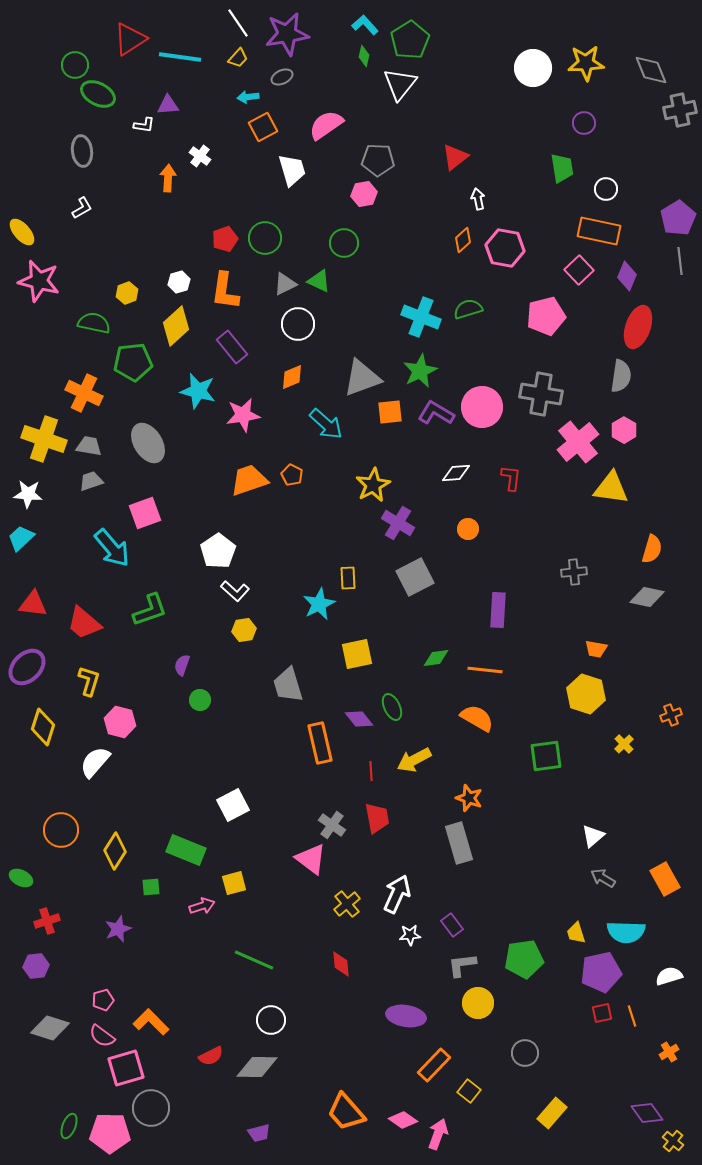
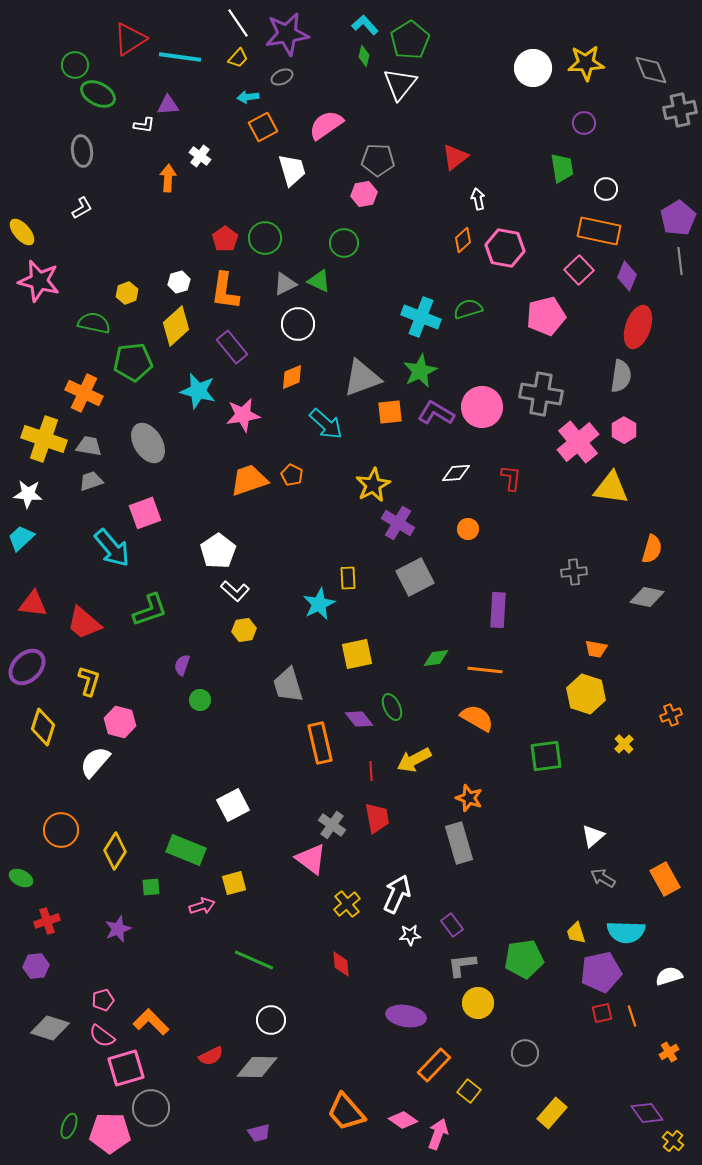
red pentagon at (225, 239): rotated 15 degrees counterclockwise
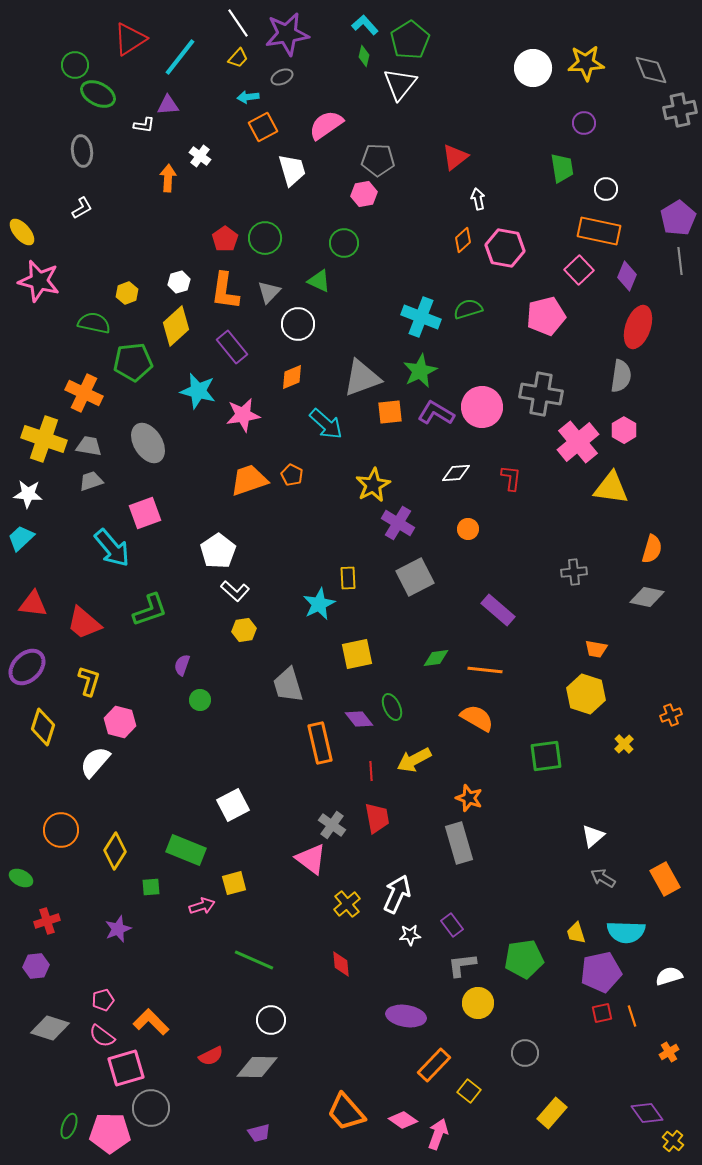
cyan line at (180, 57): rotated 60 degrees counterclockwise
gray triangle at (285, 284): moved 16 px left, 8 px down; rotated 20 degrees counterclockwise
purple rectangle at (498, 610): rotated 52 degrees counterclockwise
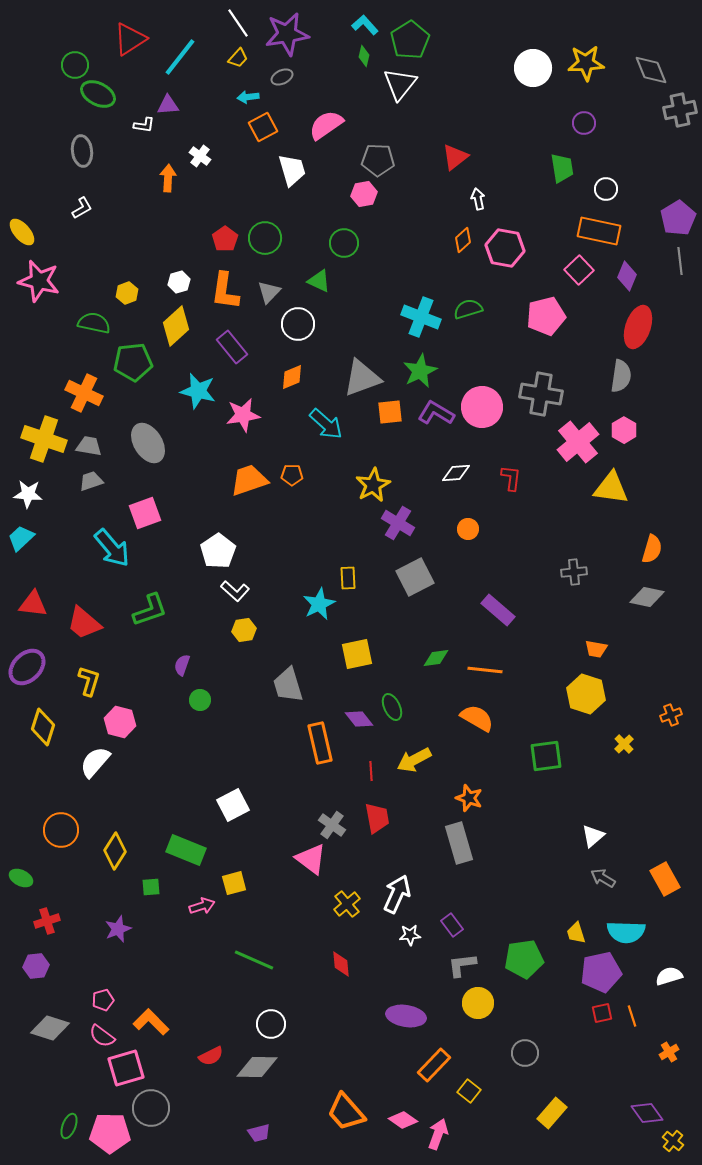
orange pentagon at (292, 475): rotated 25 degrees counterclockwise
white circle at (271, 1020): moved 4 px down
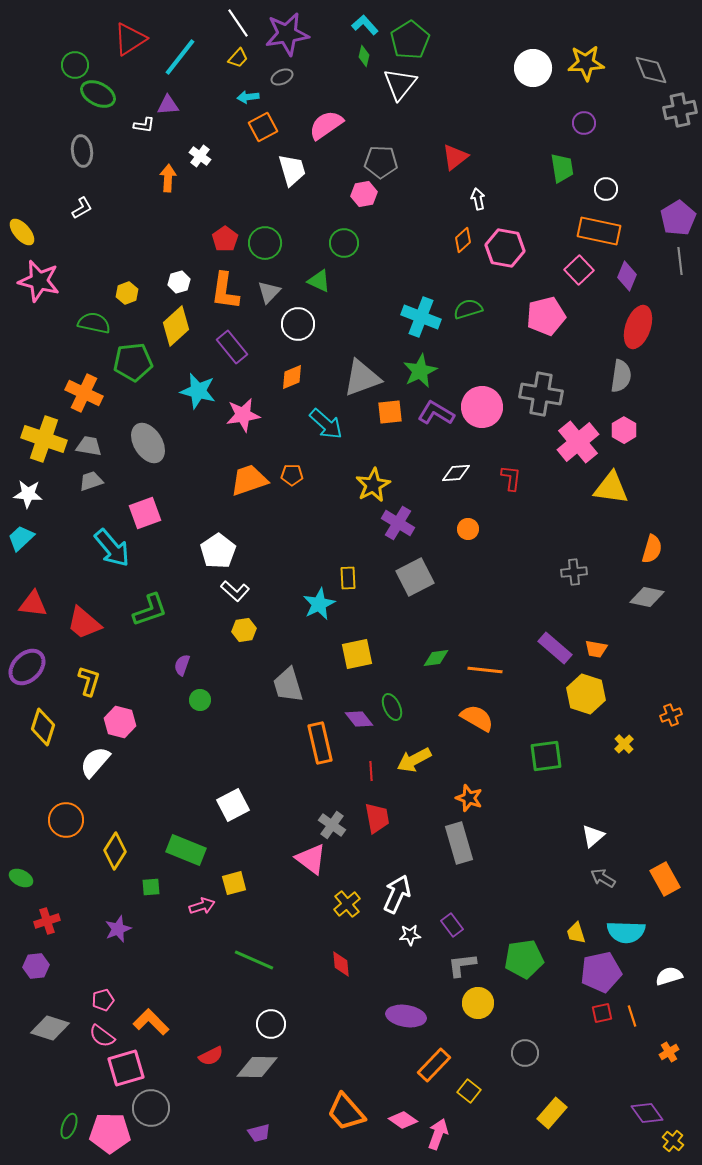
gray pentagon at (378, 160): moved 3 px right, 2 px down
green circle at (265, 238): moved 5 px down
purple rectangle at (498, 610): moved 57 px right, 38 px down
orange circle at (61, 830): moved 5 px right, 10 px up
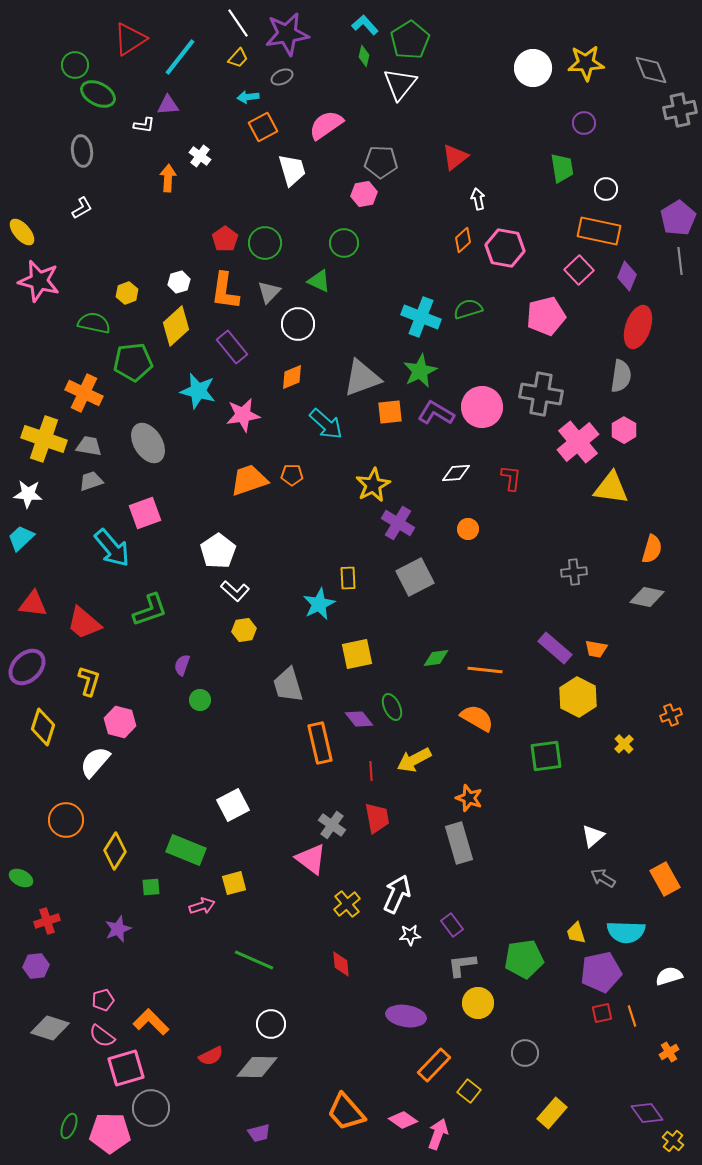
yellow hexagon at (586, 694): moved 8 px left, 3 px down; rotated 9 degrees clockwise
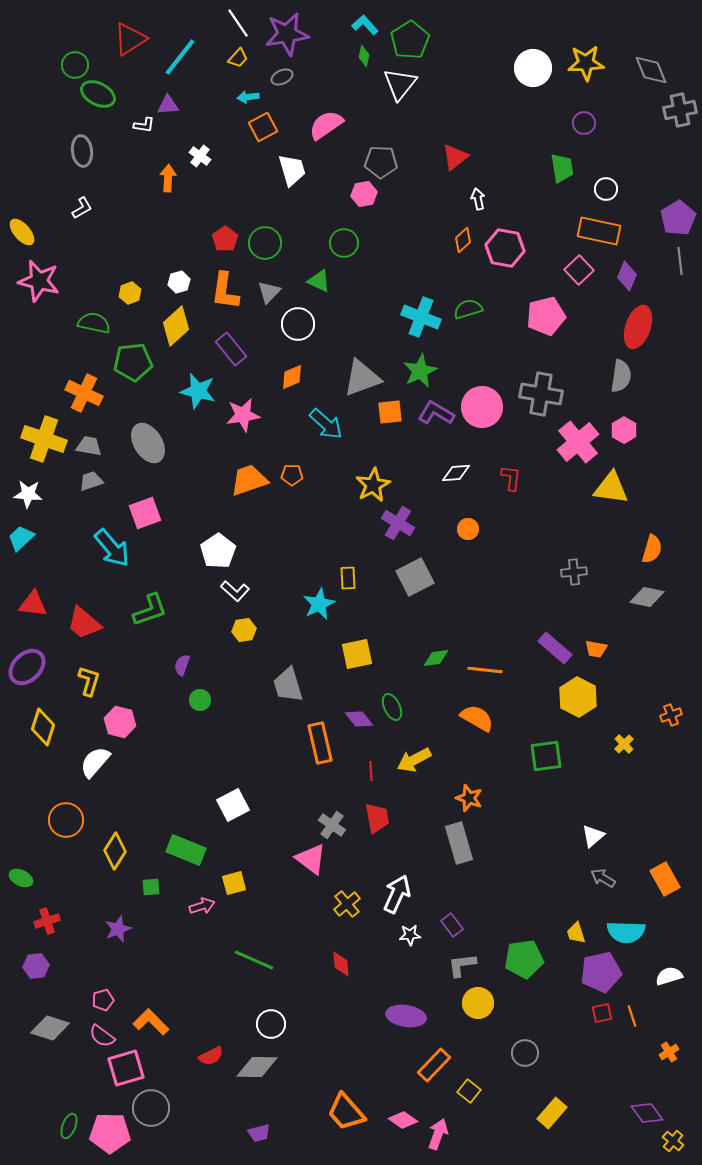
yellow hexagon at (127, 293): moved 3 px right
purple rectangle at (232, 347): moved 1 px left, 2 px down
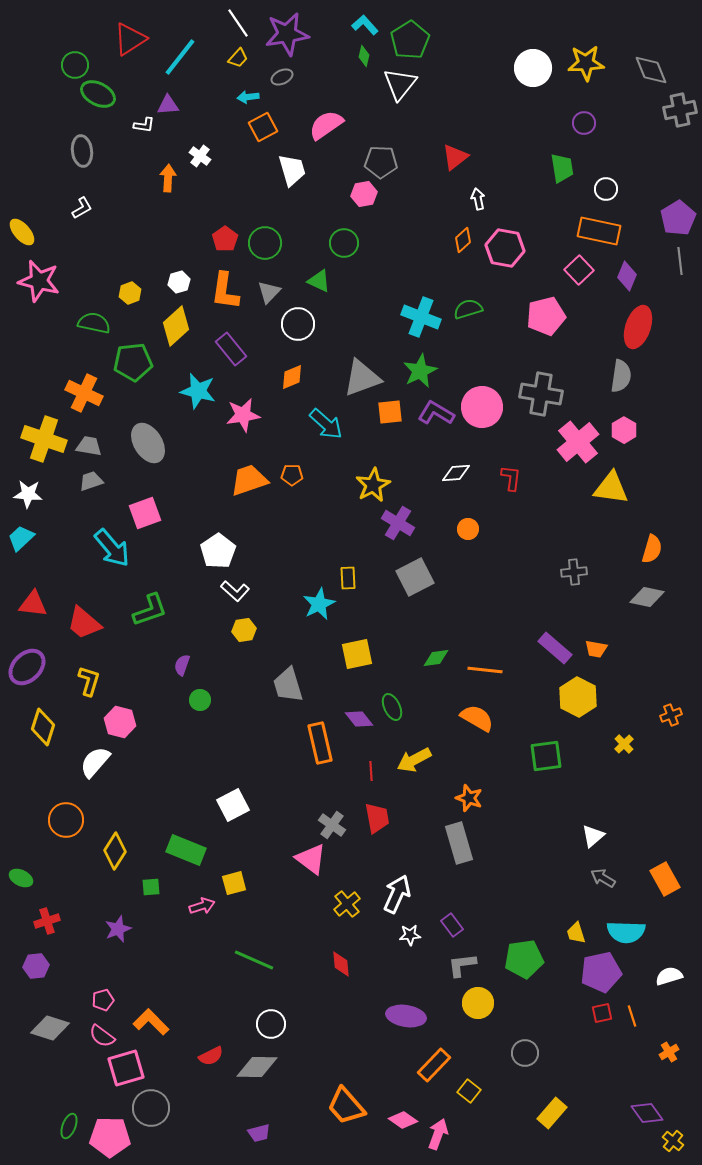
orange trapezoid at (346, 1112): moved 6 px up
pink pentagon at (110, 1133): moved 4 px down
